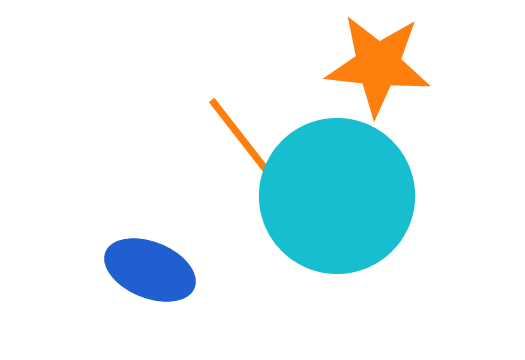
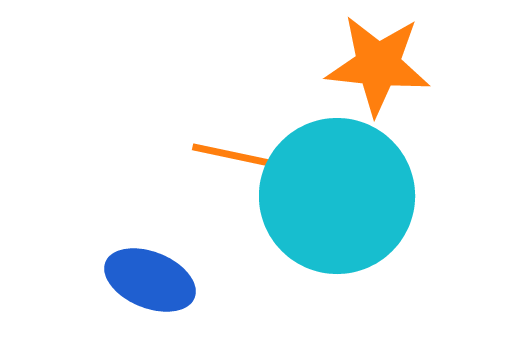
orange line: moved 1 px left, 18 px down; rotated 40 degrees counterclockwise
blue ellipse: moved 10 px down
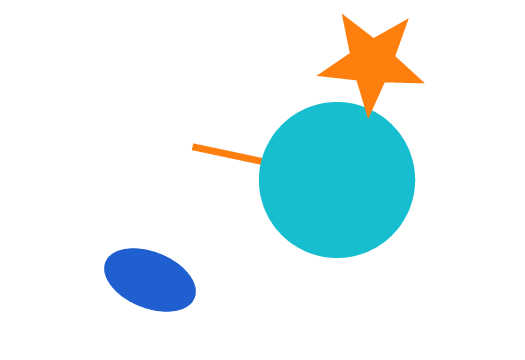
orange star: moved 6 px left, 3 px up
cyan circle: moved 16 px up
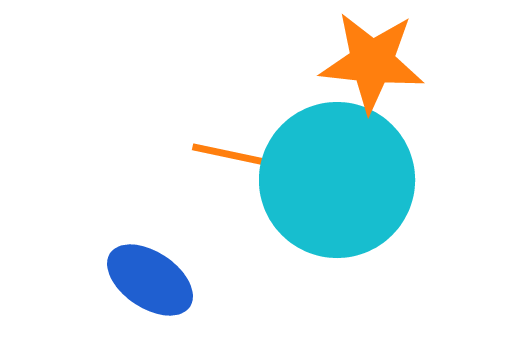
blue ellipse: rotated 12 degrees clockwise
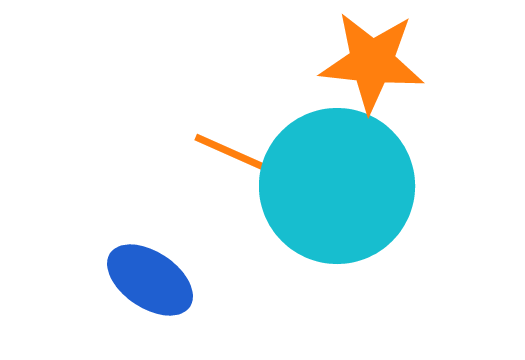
orange line: rotated 12 degrees clockwise
cyan circle: moved 6 px down
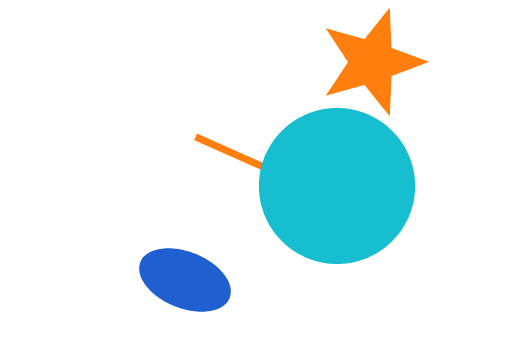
orange star: rotated 22 degrees counterclockwise
blue ellipse: moved 35 px right; rotated 12 degrees counterclockwise
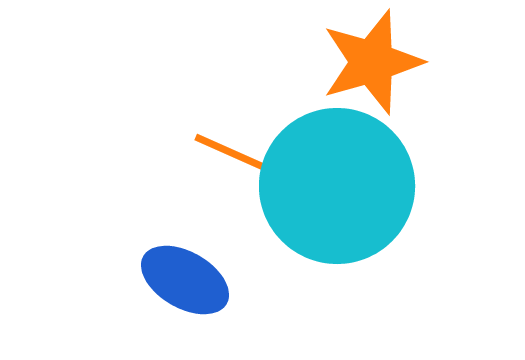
blue ellipse: rotated 8 degrees clockwise
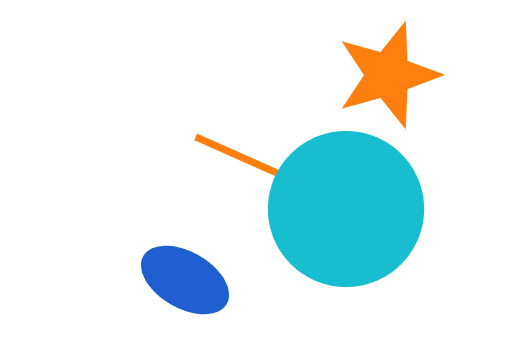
orange star: moved 16 px right, 13 px down
cyan circle: moved 9 px right, 23 px down
